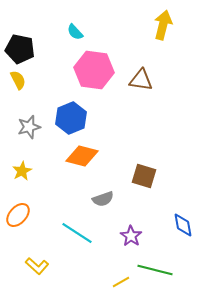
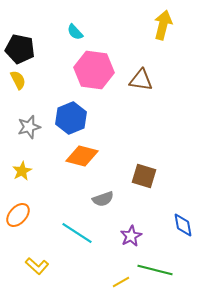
purple star: rotated 10 degrees clockwise
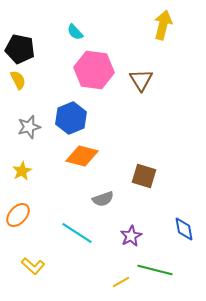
brown triangle: rotated 50 degrees clockwise
blue diamond: moved 1 px right, 4 px down
yellow L-shape: moved 4 px left
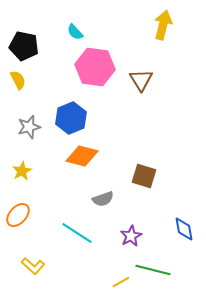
black pentagon: moved 4 px right, 3 px up
pink hexagon: moved 1 px right, 3 px up
green line: moved 2 px left
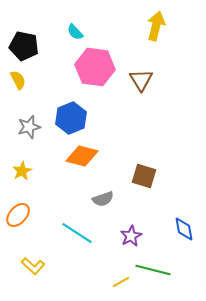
yellow arrow: moved 7 px left, 1 px down
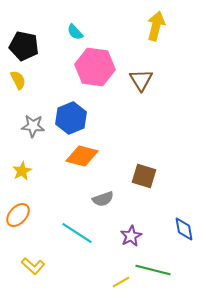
gray star: moved 4 px right, 1 px up; rotated 20 degrees clockwise
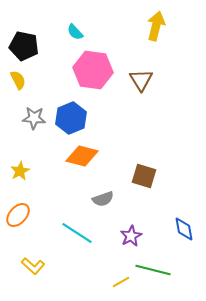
pink hexagon: moved 2 px left, 3 px down
gray star: moved 1 px right, 8 px up
yellow star: moved 2 px left
